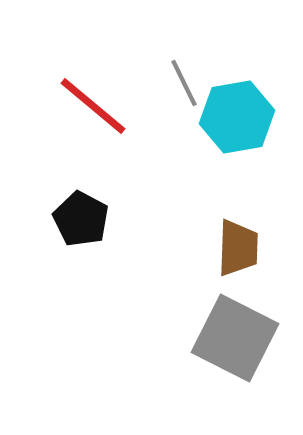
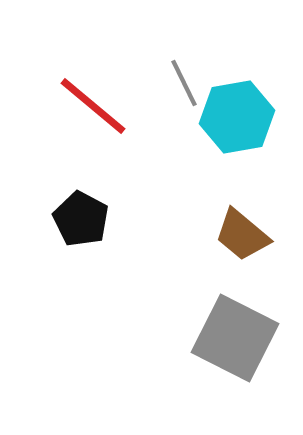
brown trapezoid: moved 4 px right, 13 px up; rotated 128 degrees clockwise
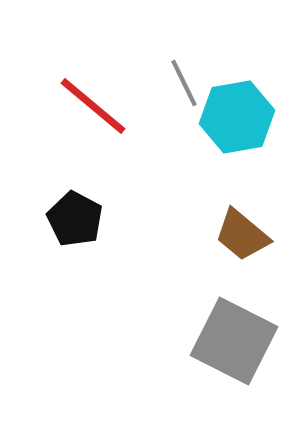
black pentagon: moved 6 px left
gray square: moved 1 px left, 3 px down
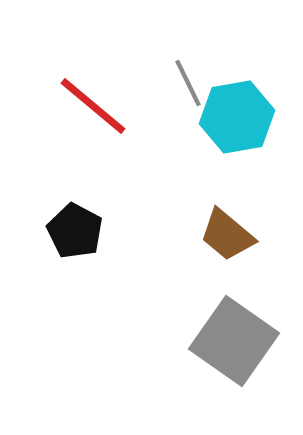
gray line: moved 4 px right
black pentagon: moved 12 px down
brown trapezoid: moved 15 px left
gray square: rotated 8 degrees clockwise
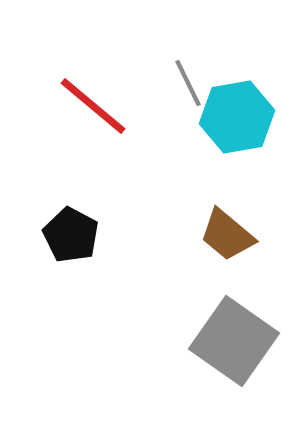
black pentagon: moved 4 px left, 4 px down
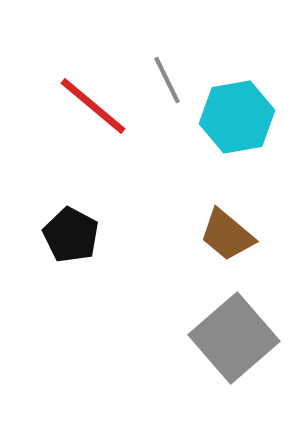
gray line: moved 21 px left, 3 px up
gray square: moved 3 px up; rotated 14 degrees clockwise
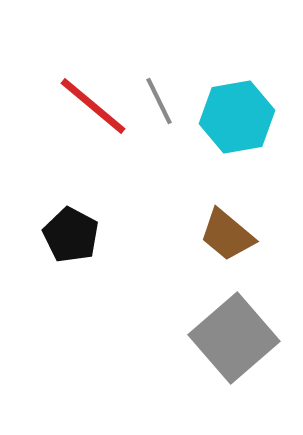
gray line: moved 8 px left, 21 px down
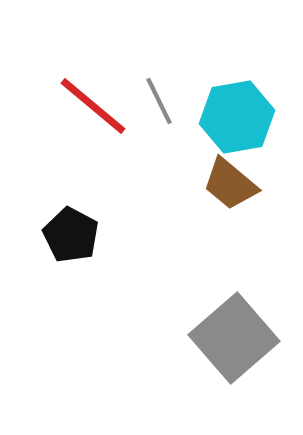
brown trapezoid: moved 3 px right, 51 px up
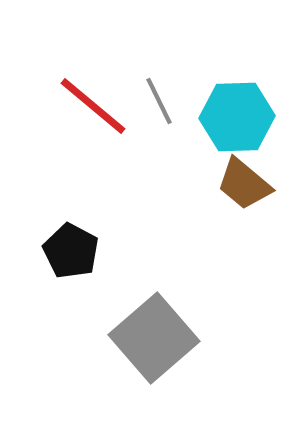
cyan hexagon: rotated 8 degrees clockwise
brown trapezoid: moved 14 px right
black pentagon: moved 16 px down
gray square: moved 80 px left
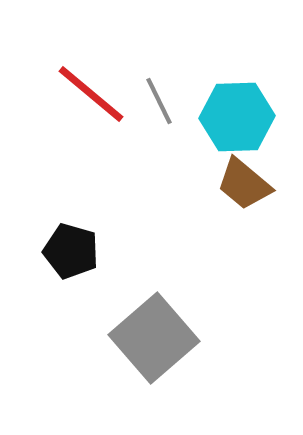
red line: moved 2 px left, 12 px up
black pentagon: rotated 12 degrees counterclockwise
